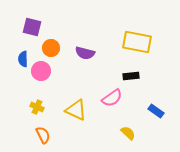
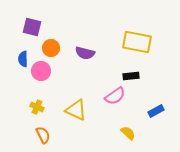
pink semicircle: moved 3 px right, 2 px up
blue rectangle: rotated 63 degrees counterclockwise
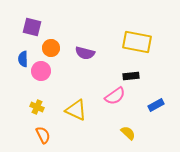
blue rectangle: moved 6 px up
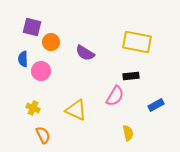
orange circle: moved 6 px up
purple semicircle: rotated 18 degrees clockwise
pink semicircle: rotated 25 degrees counterclockwise
yellow cross: moved 4 px left, 1 px down
yellow semicircle: rotated 35 degrees clockwise
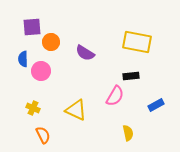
purple square: rotated 18 degrees counterclockwise
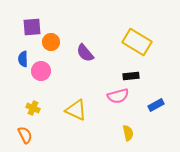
yellow rectangle: rotated 20 degrees clockwise
purple semicircle: rotated 18 degrees clockwise
pink semicircle: moved 3 px right; rotated 45 degrees clockwise
orange semicircle: moved 18 px left
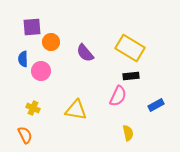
yellow rectangle: moved 7 px left, 6 px down
pink semicircle: rotated 50 degrees counterclockwise
yellow triangle: rotated 15 degrees counterclockwise
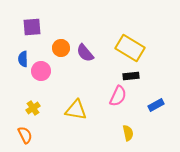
orange circle: moved 10 px right, 6 px down
yellow cross: rotated 32 degrees clockwise
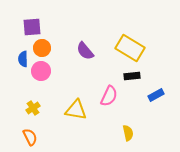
orange circle: moved 19 px left
purple semicircle: moved 2 px up
black rectangle: moved 1 px right
pink semicircle: moved 9 px left
blue rectangle: moved 10 px up
orange semicircle: moved 5 px right, 2 px down
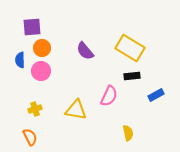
blue semicircle: moved 3 px left, 1 px down
yellow cross: moved 2 px right, 1 px down; rotated 16 degrees clockwise
